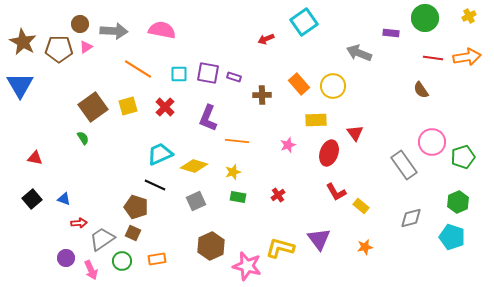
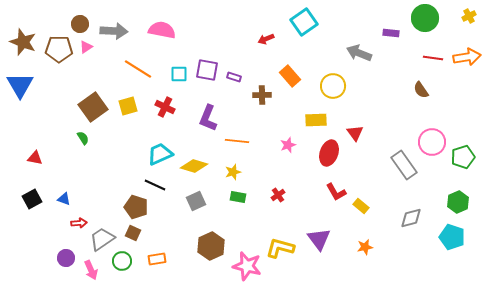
brown star at (23, 42): rotated 8 degrees counterclockwise
purple square at (208, 73): moved 1 px left, 3 px up
orange rectangle at (299, 84): moved 9 px left, 8 px up
red cross at (165, 107): rotated 18 degrees counterclockwise
black square at (32, 199): rotated 12 degrees clockwise
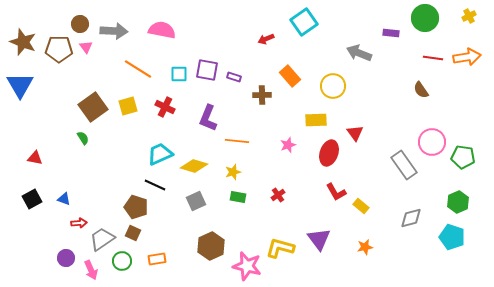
pink triangle at (86, 47): rotated 32 degrees counterclockwise
green pentagon at (463, 157): rotated 25 degrees clockwise
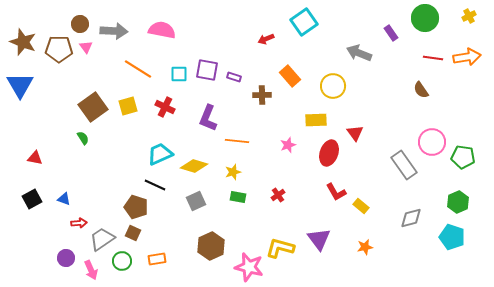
purple rectangle at (391, 33): rotated 49 degrees clockwise
pink star at (247, 266): moved 2 px right, 1 px down
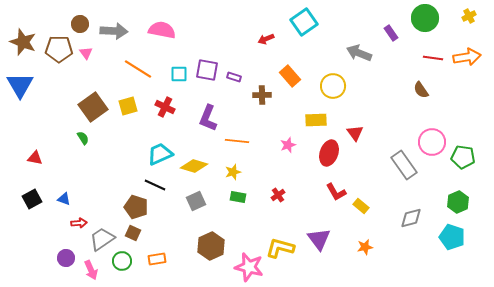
pink triangle at (86, 47): moved 6 px down
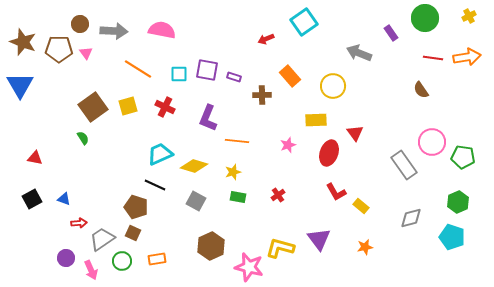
gray square at (196, 201): rotated 36 degrees counterclockwise
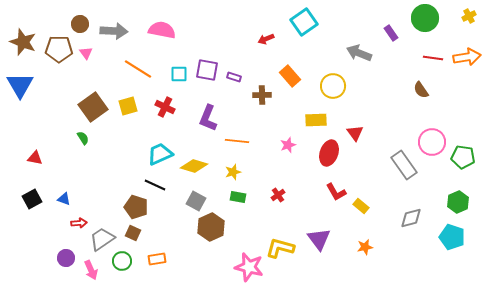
brown hexagon at (211, 246): moved 19 px up
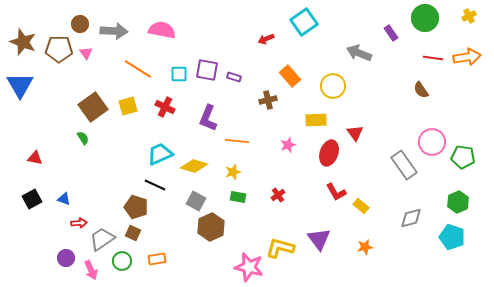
brown cross at (262, 95): moved 6 px right, 5 px down; rotated 12 degrees counterclockwise
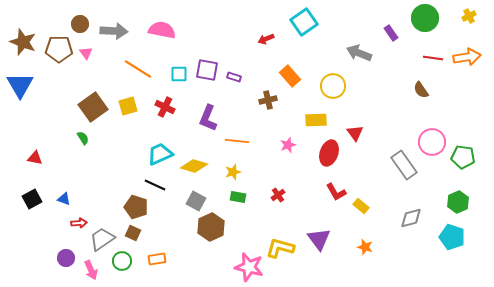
orange star at (365, 247): rotated 28 degrees clockwise
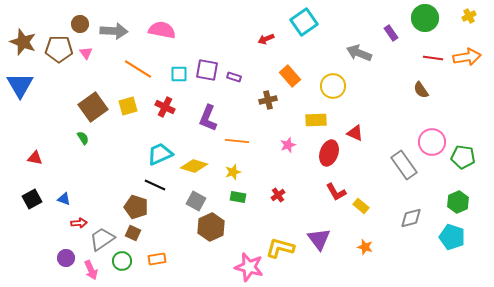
red triangle at (355, 133): rotated 30 degrees counterclockwise
